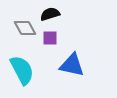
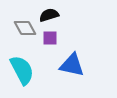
black semicircle: moved 1 px left, 1 px down
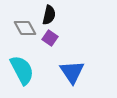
black semicircle: rotated 120 degrees clockwise
purple square: rotated 35 degrees clockwise
blue triangle: moved 7 px down; rotated 44 degrees clockwise
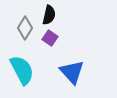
gray diamond: rotated 60 degrees clockwise
blue triangle: rotated 8 degrees counterclockwise
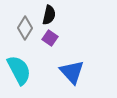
cyan semicircle: moved 3 px left
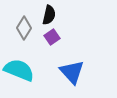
gray diamond: moved 1 px left
purple square: moved 2 px right, 1 px up; rotated 21 degrees clockwise
cyan semicircle: rotated 40 degrees counterclockwise
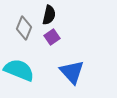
gray diamond: rotated 10 degrees counterclockwise
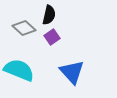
gray diamond: rotated 70 degrees counterclockwise
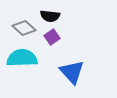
black semicircle: moved 1 px right, 1 px down; rotated 84 degrees clockwise
cyan semicircle: moved 3 px right, 12 px up; rotated 24 degrees counterclockwise
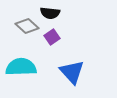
black semicircle: moved 3 px up
gray diamond: moved 3 px right, 2 px up
cyan semicircle: moved 1 px left, 9 px down
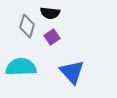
gray diamond: rotated 65 degrees clockwise
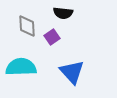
black semicircle: moved 13 px right
gray diamond: rotated 20 degrees counterclockwise
